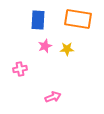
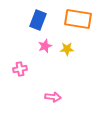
blue rectangle: rotated 18 degrees clockwise
pink arrow: rotated 28 degrees clockwise
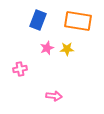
orange rectangle: moved 2 px down
pink star: moved 2 px right, 2 px down
pink arrow: moved 1 px right, 1 px up
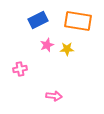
blue rectangle: rotated 42 degrees clockwise
pink star: moved 3 px up
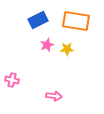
orange rectangle: moved 2 px left
pink cross: moved 8 px left, 11 px down; rotated 24 degrees clockwise
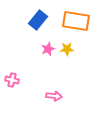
blue rectangle: rotated 24 degrees counterclockwise
pink star: moved 1 px right, 4 px down
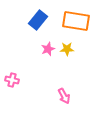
pink arrow: moved 10 px right; rotated 56 degrees clockwise
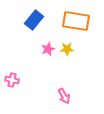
blue rectangle: moved 4 px left
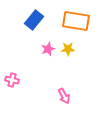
yellow star: moved 1 px right
